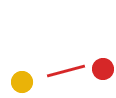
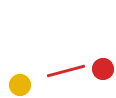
yellow circle: moved 2 px left, 3 px down
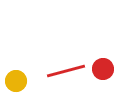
yellow circle: moved 4 px left, 4 px up
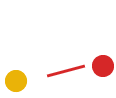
red circle: moved 3 px up
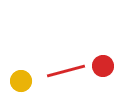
yellow circle: moved 5 px right
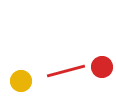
red circle: moved 1 px left, 1 px down
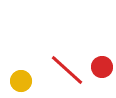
red line: moved 1 px right, 1 px up; rotated 57 degrees clockwise
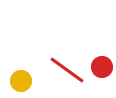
red line: rotated 6 degrees counterclockwise
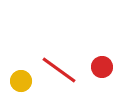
red line: moved 8 px left
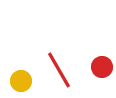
red line: rotated 24 degrees clockwise
